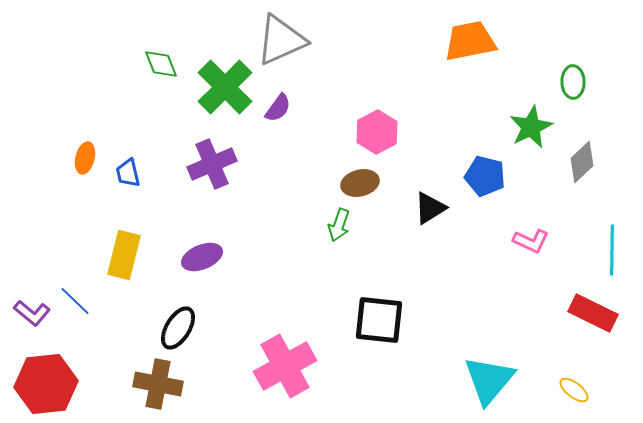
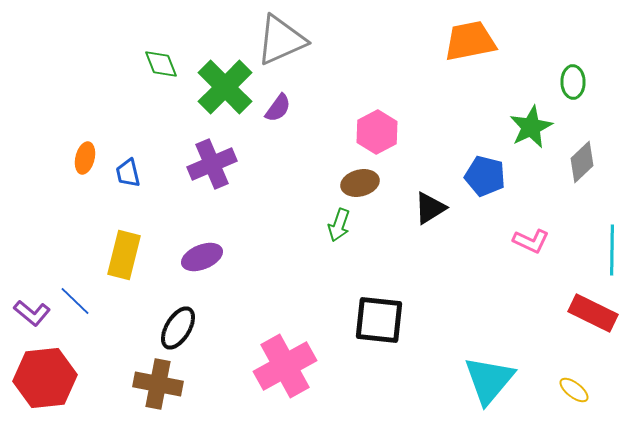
red hexagon: moved 1 px left, 6 px up
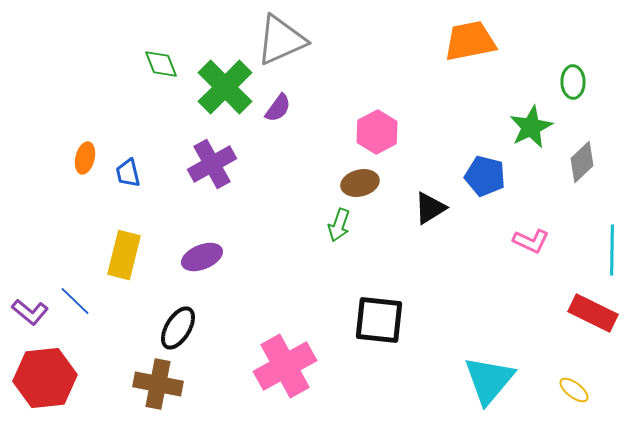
purple cross: rotated 6 degrees counterclockwise
purple L-shape: moved 2 px left, 1 px up
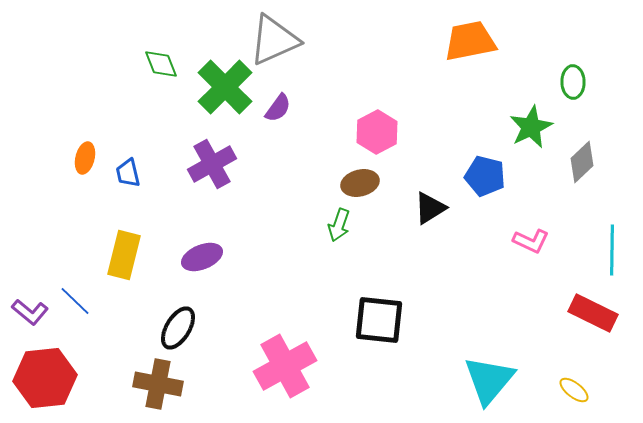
gray triangle: moved 7 px left
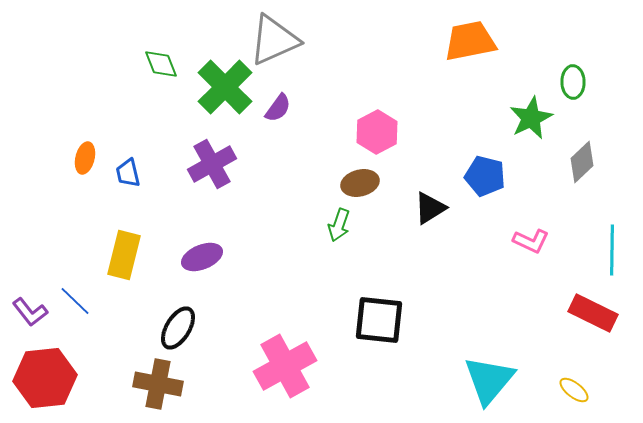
green star: moved 9 px up
purple L-shape: rotated 12 degrees clockwise
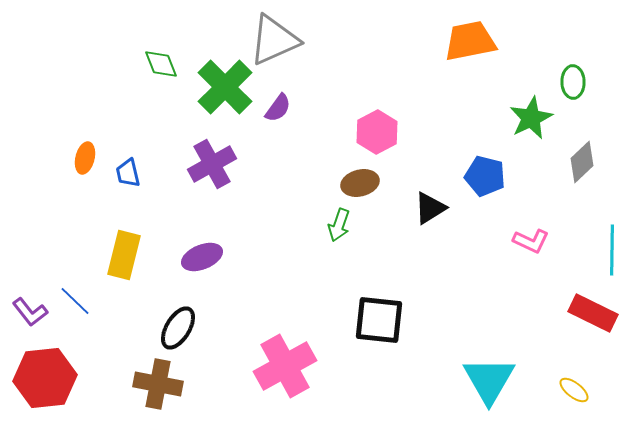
cyan triangle: rotated 10 degrees counterclockwise
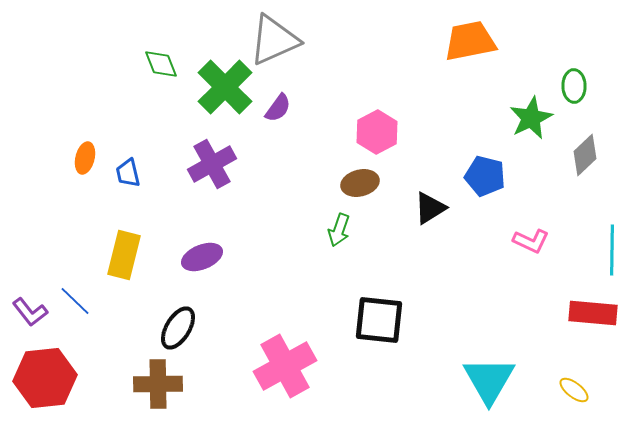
green ellipse: moved 1 px right, 4 px down
gray diamond: moved 3 px right, 7 px up
green arrow: moved 5 px down
red rectangle: rotated 21 degrees counterclockwise
brown cross: rotated 12 degrees counterclockwise
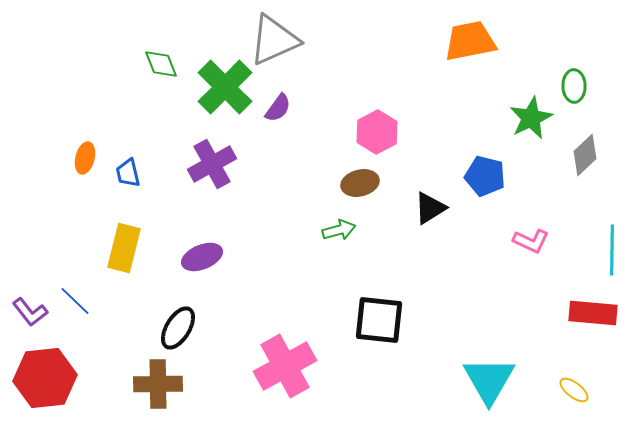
green arrow: rotated 124 degrees counterclockwise
yellow rectangle: moved 7 px up
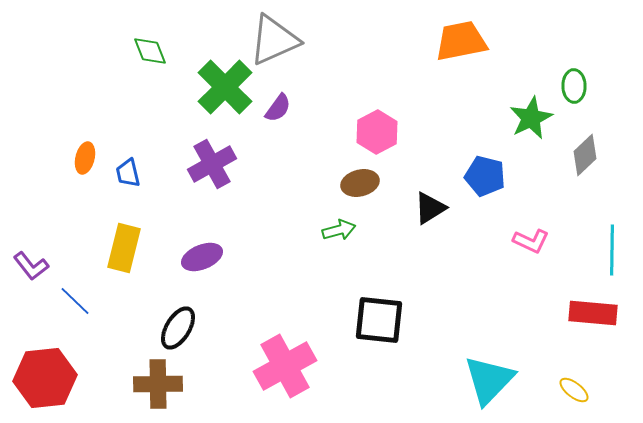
orange trapezoid: moved 9 px left
green diamond: moved 11 px left, 13 px up
purple L-shape: moved 1 px right, 46 px up
cyan triangle: rotated 14 degrees clockwise
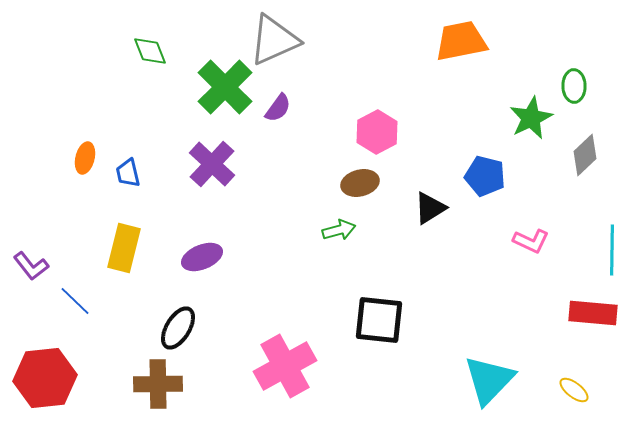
purple cross: rotated 18 degrees counterclockwise
